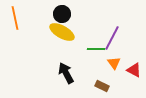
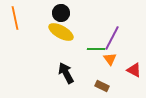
black circle: moved 1 px left, 1 px up
yellow ellipse: moved 1 px left
orange triangle: moved 4 px left, 4 px up
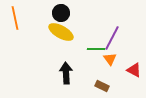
black arrow: rotated 25 degrees clockwise
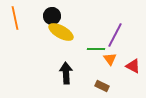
black circle: moved 9 px left, 3 px down
purple line: moved 3 px right, 3 px up
red triangle: moved 1 px left, 4 px up
